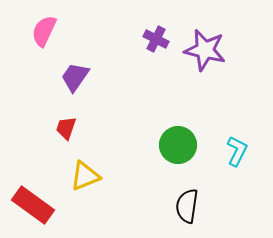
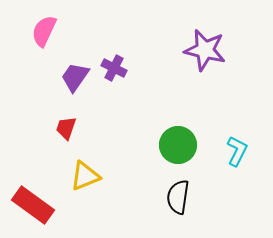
purple cross: moved 42 px left, 29 px down
black semicircle: moved 9 px left, 9 px up
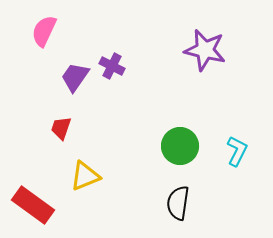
purple cross: moved 2 px left, 2 px up
red trapezoid: moved 5 px left
green circle: moved 2 px right, 1 px down
black semicircle: moved 6 px down
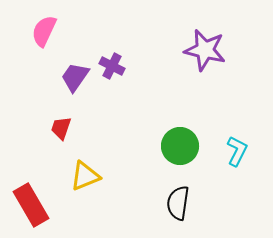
red rectangle: moved 2 px left; rotated 24 degrees clockwise
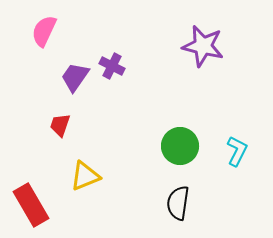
purple star: moved 2 px left, 4 px up
red trapezoid: moved 1 px left, 3 px up
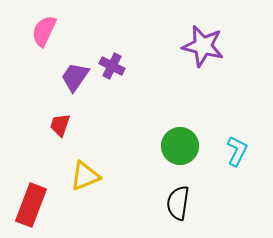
red rectangle: rotated 51 degrees clockwise
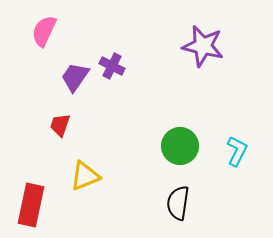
red rectangle: rotated 9 degrees counterclockwise
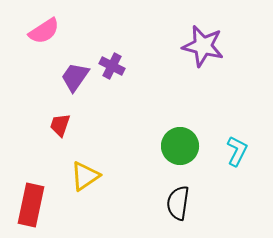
pink semicircle: rotated 148 degrees counterclockwise
yellow triangle: rotated 12 degrees counterclockwise
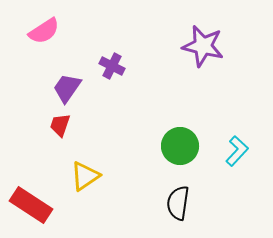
purple trapezoid: moved 8 px left, 11 px down
cyan L-shape: rotated 16 degrees clockwise
red rectangle: rotated 69 degrees counterclockwise
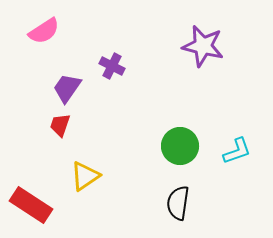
cyan L-shape: rotated 28 degrees clockwise
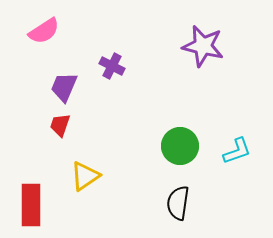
purple trapezoid: moved 3 px left, 1 px up; rotated 12 degrees counterclockwise
red rectangle: rotated 57 degrees clockwise
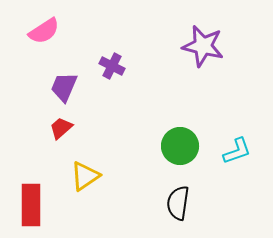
red trapezoid: moved 1 px right, 3 px down; rotated 30 degrees clockwise
